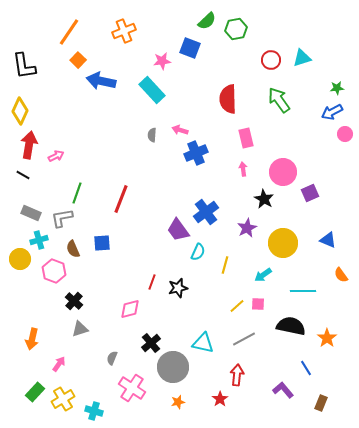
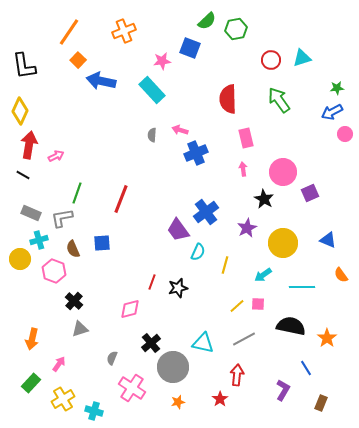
cyan line at (303, 291): moved 1 px left, 4 px up
purple L-shape at (283, 390): rotated 70 degrees clockwise
green rectangle at (35, 392): moved 4 px left, 9 px up
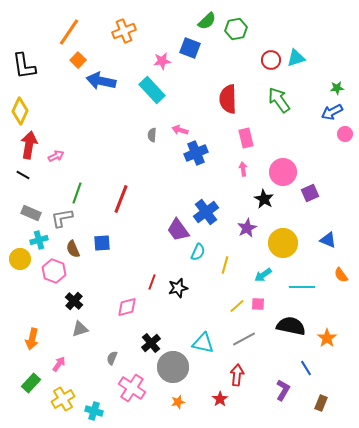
cyan triangle at (302, 58): moved 6 px left
pink diamond at (130, 309): moved 3 px left, 2 px up
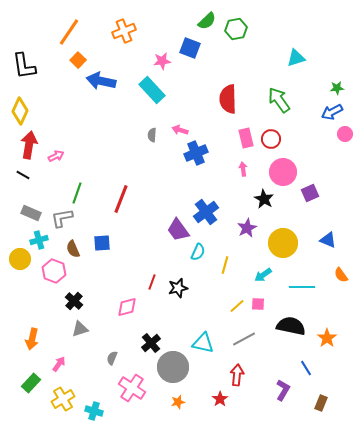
red circle at (271, 60): moved 79 px down
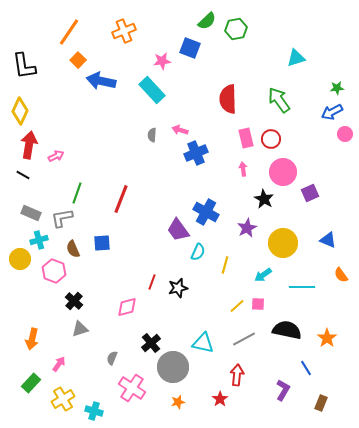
blue cross at (206, 212): rotated 25 degrees counterclockwise
black semicircle at (291, 326): moved 4 px left, 4 px down
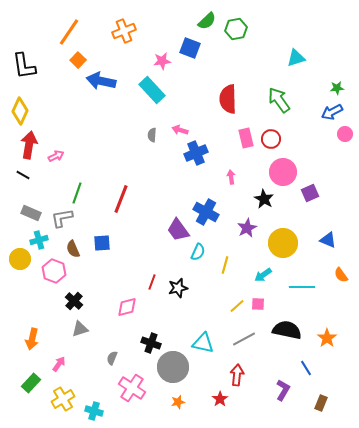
pink arrow at (243, 169): moved 12 px left, 8 px down
black cross at (151, 343): rotated 30 degrees counterclockwise
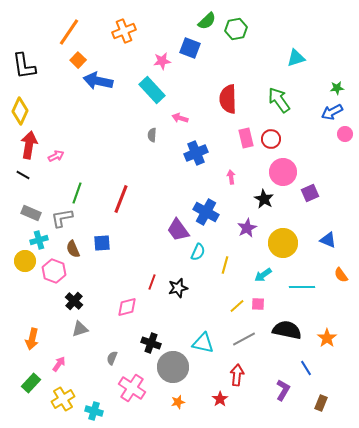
blue arrow at (101, 81): moved 3 px left
pink arrow at (180, 130): moved 12 px up
yellow circle at (20, 259): moved 5 px right, 2 px down
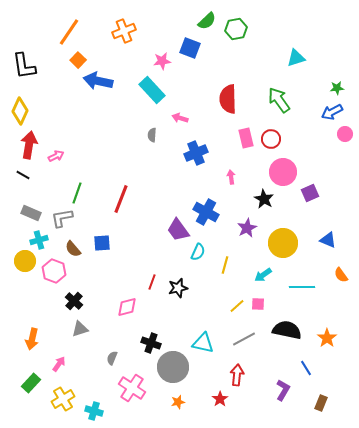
brown semicircle at (73, 249): rotated 18 degrees counterclockwise
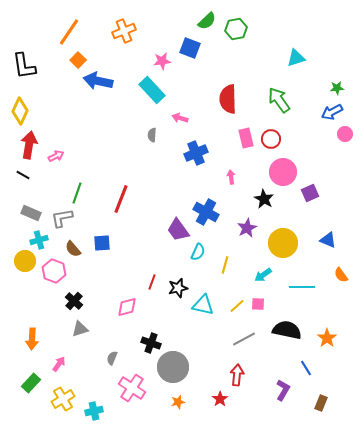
orange arrow at (32, 339): rotated 10 degrees counterclockwise
cyan triangle at (203, 343): moved 38 px up
cyan cross at (94, 411): rotated 30 degrees counterclockwise
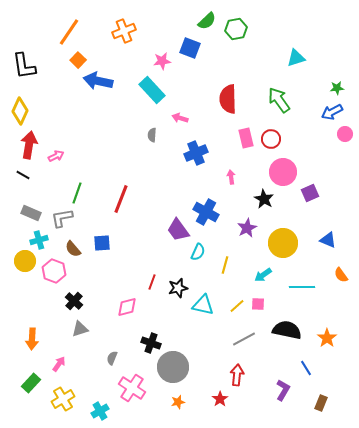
cyan cross at (94, 411): moved 6 px right; rotated 18 degrees counterclockwise
